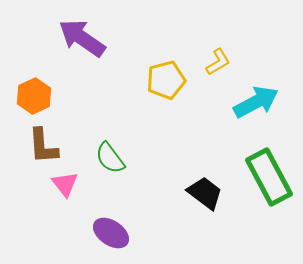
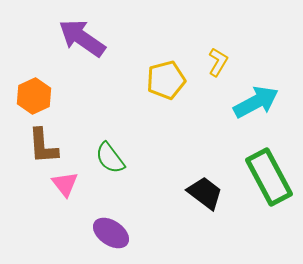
yellow L-shape: rotated 28 degrees counterclockwise
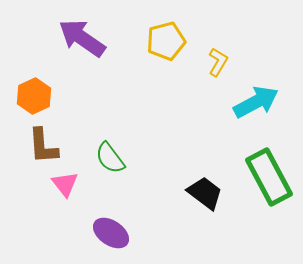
yellow pentagon: moved 39 px up
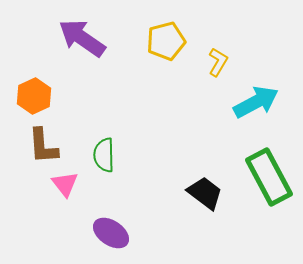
green semicircle: moved 6 px left, 3 px up; rotated 36 degrees clockwise
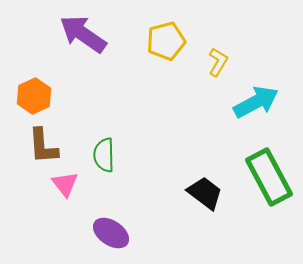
purple arrow: moved 1 px right, 4 px up
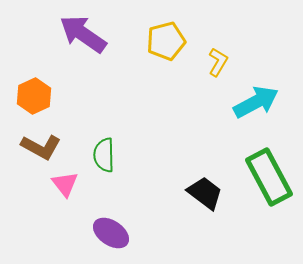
brown L-shape: moved 2 px left, 1 px down; rotated 57 degrees counterclockwise
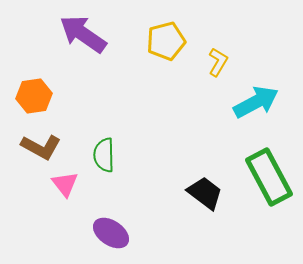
orange hexagon: rotated 16 degrees clockwise
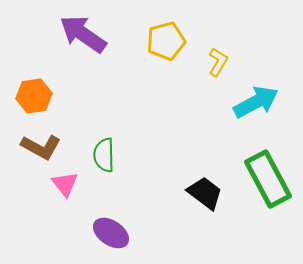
green rectangle: moved 1 px left, 2 px down
